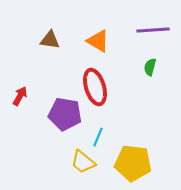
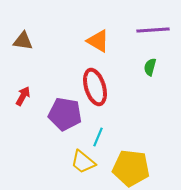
brown triangle: moved 27 px left, 1 px down
red arrow: moved 3 px right
yellow pentagon: moved 2 px left, 5 px down
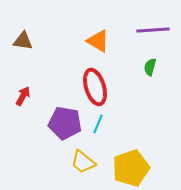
purple pentagon: moved 9 px down
cyan line: moved 13 px up
yellow pentagon: rotated 27 degrees counterclockwise
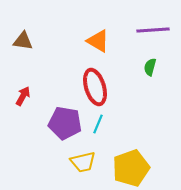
yellow trapezoid: rotated 52 degrees counterclockwise
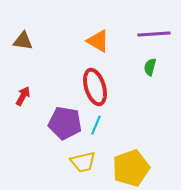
purple line: moved 1 px right, 4 px down
cyan line: moved 2 px left, 1 px down
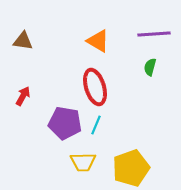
yellow trapezoid: rotated 12 degrees clockwise
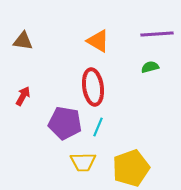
purple line: moved 3 px right
green semicircle: rotated 60 degrees clockwise
red ellipse: moved 2 px left; rotated 9 degrees clockwise
cyan line: moved 2 px right, 2 px down
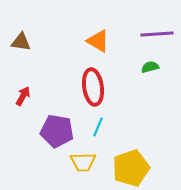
brown triangle: moved 2 px left, 1 px down
purple pentagon: moved 8 px left, 8 px down
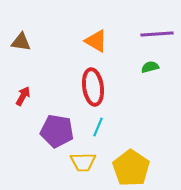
orange triangle: moved 2 px left
yellow pentagon: rotated 18 degrees counterclockwise
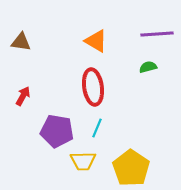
green semicircle: moved 2 px left
cyan line: moved 1 px left, 1 px down
yellow trapezoid: moved 1 px up
